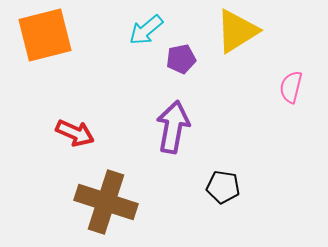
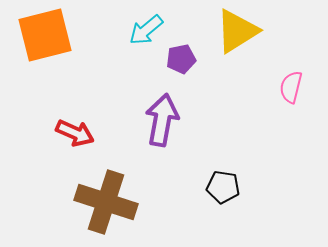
purple arrow: moved 11 px left, 7 px up
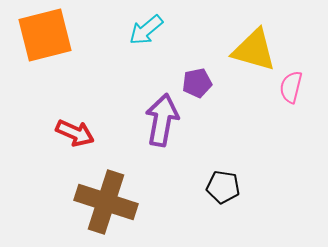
yellow triangle: moved 17 px right, 19 px down; rotated 48 degrees clockwise
purple pentagon: moved 16 px right, 24 px down
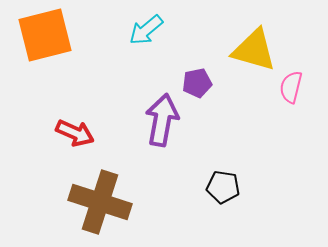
brown cross: moved 6 px left
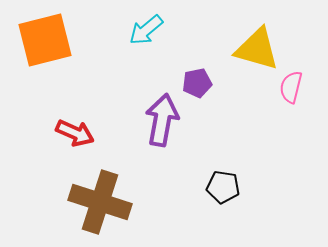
orange square: moved 5 px down
yellow triangle: moved 3 px right, 1 px up
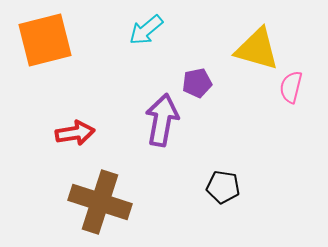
red arrow: rotated 33 degrees counterclockwise
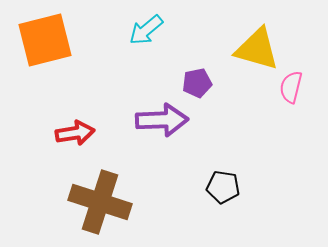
purple arrow: rotated 78 degrees clockwise
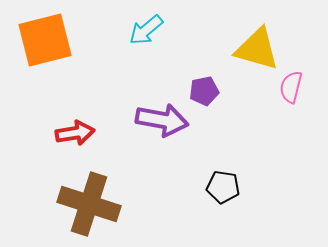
purple pentagon: moved 7 px right, 8 px down
purple arrow: rotated 12 degrees clockwise
brown cross: moved 11 px left, 2 px down
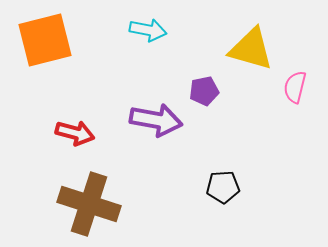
cyan arrow: moved 2 px right; rotated 129 degrees counterclockwise
yellow triangle: moved 6 px left
pink semicircle: moved 4 px right
purple arrow: moved 6 px left
red arrow: rotated 24 degrees clockwise
black pentagon: rotated 12 degrees counterclockwise
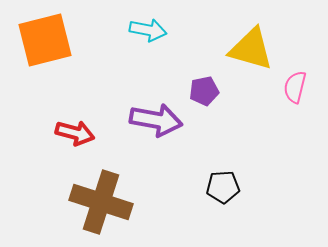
brown cross: moved 12 px right, 2 px up
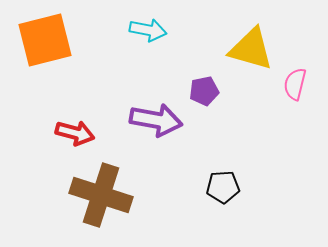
pink semicircle: moved 3 px up
brown cross: moved 7 px up
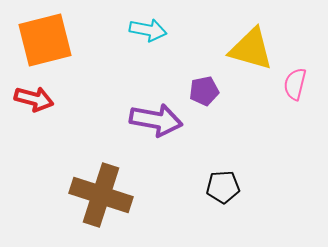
red arrow: moved 41 px left, 34 px up
